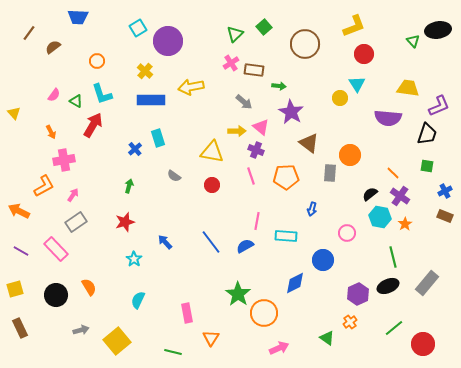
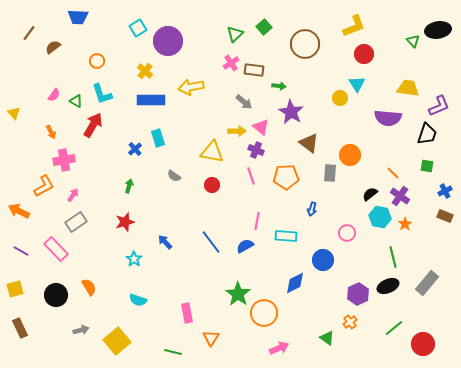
cyan semicircle at (138, 300): rotated 96 degrees counterclockwise
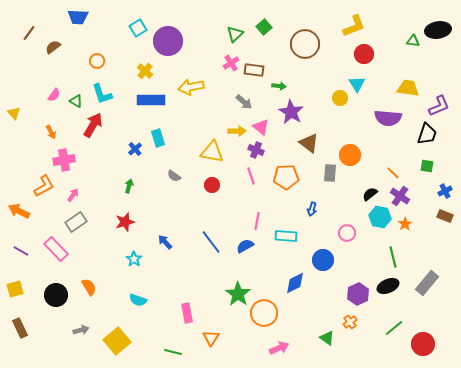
green triangle at (413, 41): rotated 40 degrees counterclockwise
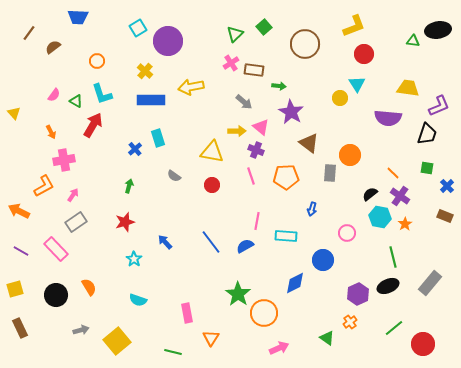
green square at (427, 166): moved 2 px down
blue cross at (445, 191): moved 2 px right, 5 px up; rotated 16 degrees counterclockwise
gray rectangle at (427, 283): moved 3 px right
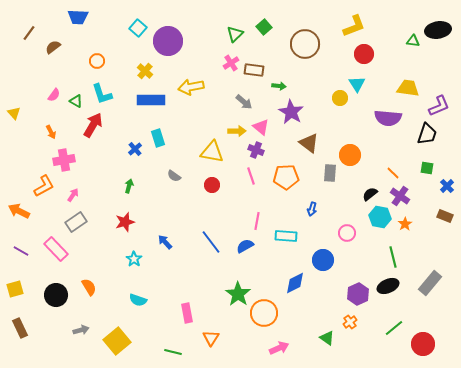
cyan square at (138, 28): rotated 18 degrees counterclockwise
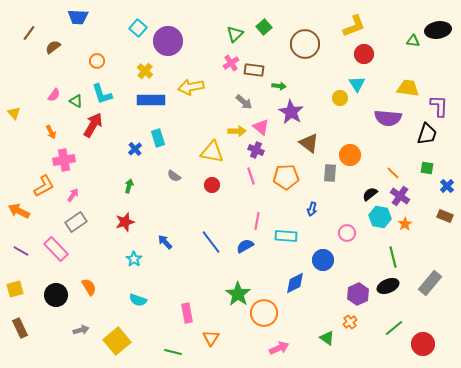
purple L-shape at (439, 106): rotated 65 degrees counterclockwise
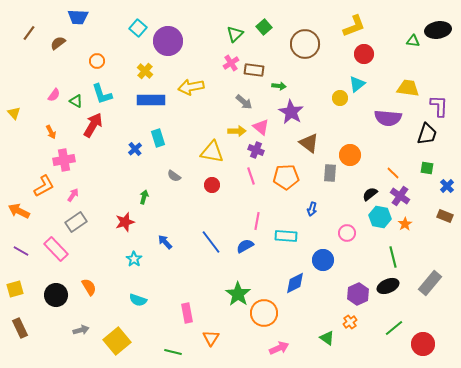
brown semicircle at (53, 47): moved 5 px right, 4 px up
cyan triangle at (357, 84): rotated 24 degrees clockwise
green arrow at (129, 186): moved 15 px right, 11 px down
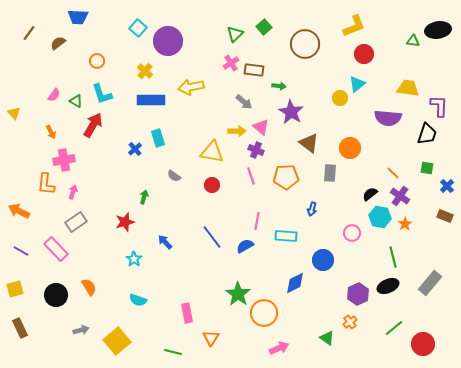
orange circle at (350, 155): moved 7 px up
orange L-shape at (44, 186): moved 2 px right, 2 px up; rotated 125 degrees clockwise
pink arrow at (73, 195): moved 3 px up; rotated 16 degrees counterclockwise
pink circle at (347, 233): moved 5 px right
blue line at (211, 242): moved 1 px right, 5 px up
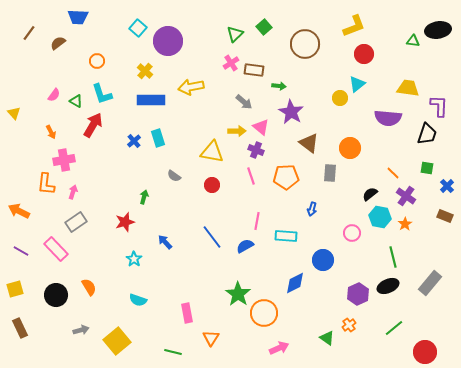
blue cross at (135, 149): moved 1 px left, 8 px up
purple cross at (400, 196): moved 6 px right
orange cross at (350, 322): moved 1 px left, 3 px down
red circle at (423, 344): moved 2 px right, 8 px down
